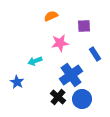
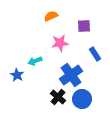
blue star: moved 7 px up
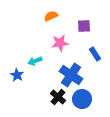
blue cross: rotated 20 degrees counterclockwise
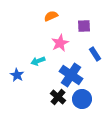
pink star: rotated 18 degrees counterclockwise
cyan arrow: moved 3 px right
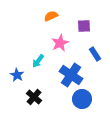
cyan arrow: rotated 32 degrees counterclockwise
black cross: moved 24 px left
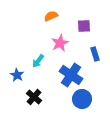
blue rectangle: rotated 16 degrees clockwise
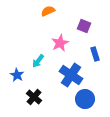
orange semicircle: moved 3 px left, 5 px up
purple square: rotated 24 degrees clockwise
blue circle: moved 3 px right
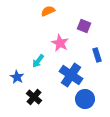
pink star: rotated 18 degrees counterclockwise
blue rectangle: moved 2 px right, 1 px down
blue star: moved 2 px down
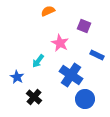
blue rectangle: rotated 48 degrees counterclockwise
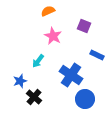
pink star: moved 7 px left, 7 px up
blue star: moved 3 px right, 4 px down; rotated 24 degrees clockwise
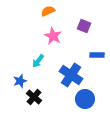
blue rectangle: rotated 24 degrees counterclockwise
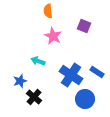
orange semicircle: rotated 72 degrees counterclockwise
blue rectangle: moved 17 px down; rotated 32 degrees clockwise
cyan arrow: rotated 72 degrees clockwise
